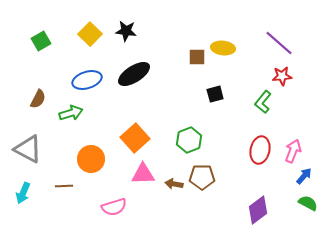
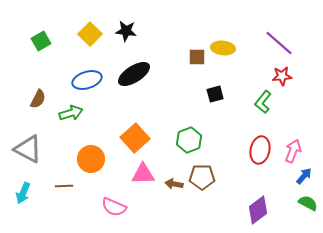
pink semicircle: rotated 40 degrees clockwise
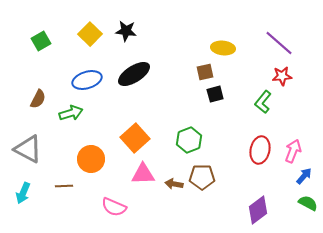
brown square: moved 8 px right, 15 px down; rotated 12 degrees counterclockwise
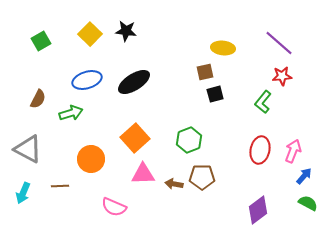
black ellipse: moved 8 px down
brown line: moved 4 px left
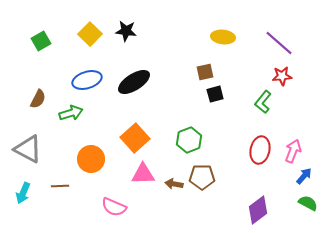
yellow ellipse: moved 11 px up
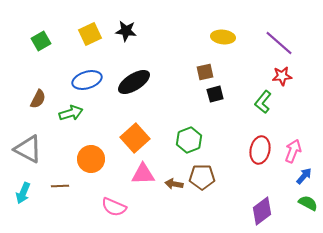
yellow square: rotated 20 degrees clockwise
purple diamond: moved 4 px right, 1 px down
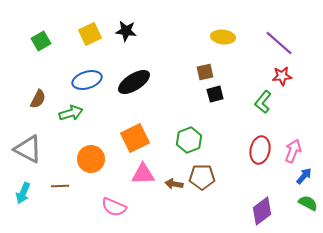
orange square: rotated 16 degrees clockwise
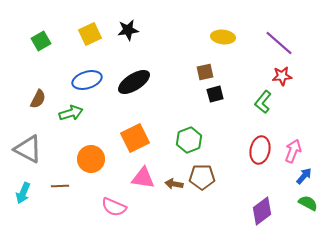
black star: moved 2 px right, 1 px up; rotated 15 degrees counterclockwise
pink triangle: moved 4 px down; rotated 10 degrees clockwise
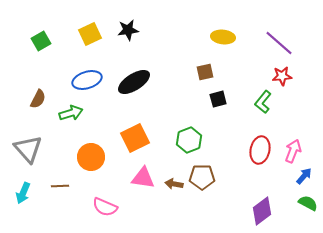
black square: moved 3 px right, 5 px down
gray triangle: rotated 20 degrees clockwise
orange circle: moved 2 px up
pink semicircle: moved 9 px left
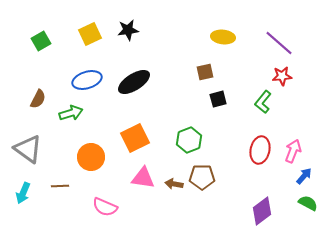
gray triangle: rotated 12 degrees counterclockwise
